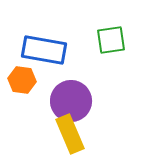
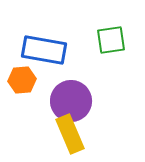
orange hexagon: rotated 12 degrees counterclockwise
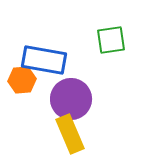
blue rectangle: moved 10 px down
purple circle: moved 2 px up
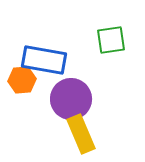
yellow rectangle: moved 11 px right
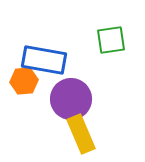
orange hexagon: moved 2 px right, 1 px down
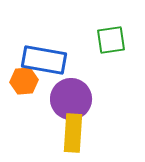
yellow rectangle: moved 8 px left, 1 px up; rotated 27 degrees clockwise
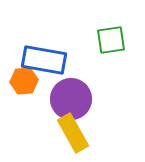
yellow rectangle: rotated 33 degrees counterclockwise
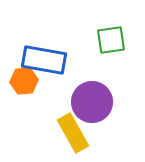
purple circle: moved 21 px right, 3 px down
